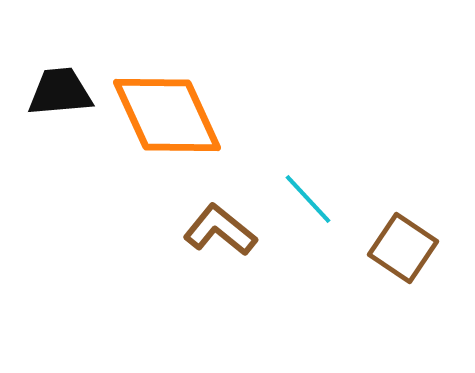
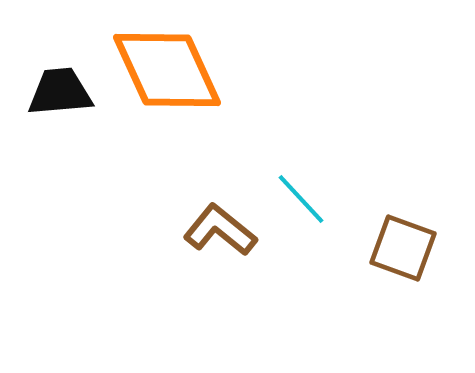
orange diamond: moved 45 px up
cyan line: moved 7 px left
brown square: rotated 14 degrees counterclockwise
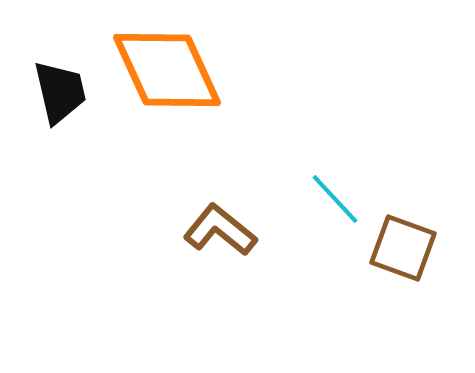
black trapezoid: rotated 82 degrees clockwise
cyan line: moved 34 px right
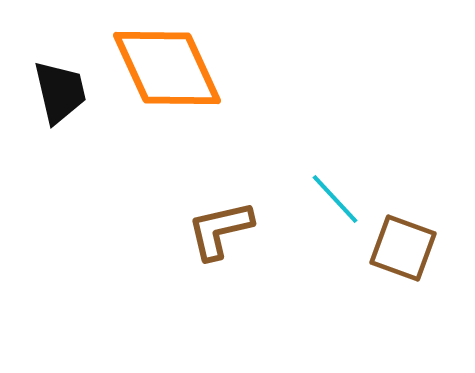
orange diamond: moved 2 px up
brown L-shape: rotated 52 degrees counterclockwise
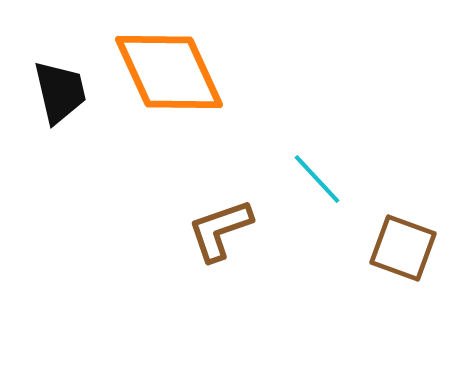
orange diamond: moved 2 px right, 4 px down
cyan line: moved 18 px left, 20 px up
brown L-shape: rotated 6 degrees counterclockwise
